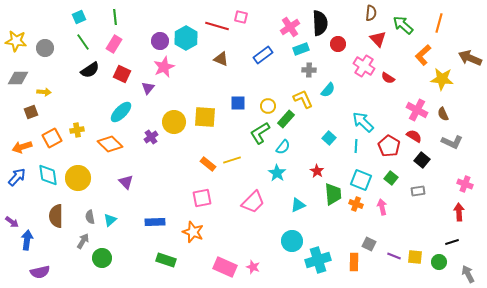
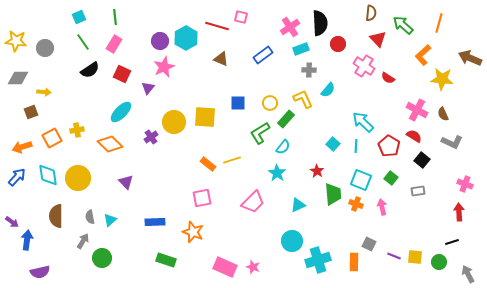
yellow circle at (268, 106): moved 2 px right, 3 px up
cyan square at (329, 138): moved 4 px right, 6 px down
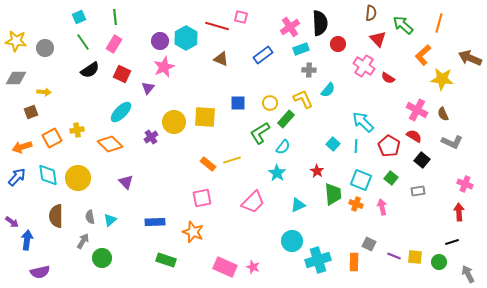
gray diamond at (18, 78): moved 2 px left
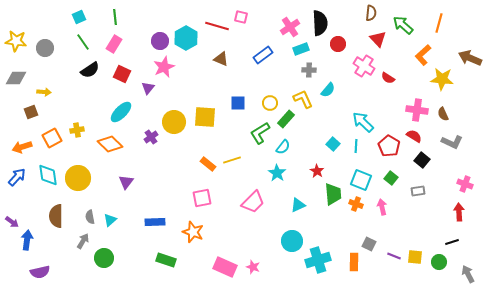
pink cross at (417, 110): rotated 20 degrees counterclockwise
purple triangle at (126, 182): rotated 21 degrees clockwise
green circle at (102, 258): moved 2 px right
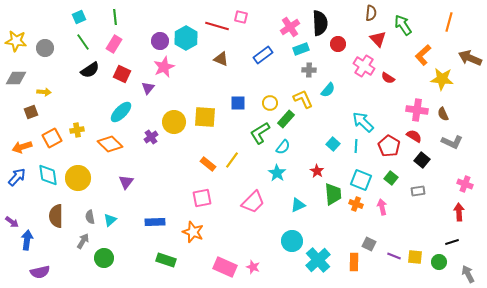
orange line at (439, 23): moved 10 px right, 1 px up
green arrow at (403, 25): rotated 15 degrees clockwise
yellow line at (232, 160): rotated 36 degrees counterclockwise
cyan cross at (318, 260): rotated 25 degrees counterclockwise
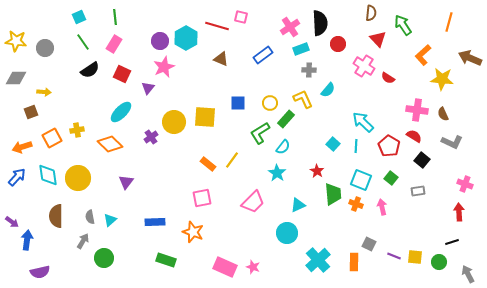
cyan circle at (292, 241): moved 5 px left, 8 px up
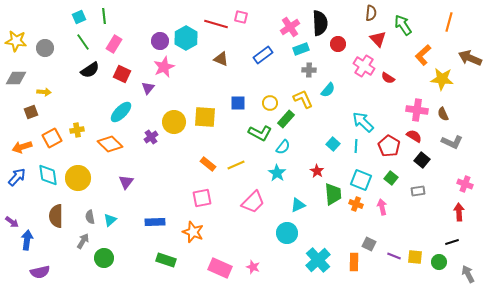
green line at (115, 17): moved 11 px left, 1 px up
red line at (217, 26): moved 1 px left, 2 px up
green L-shape at (260, 133): rotated 120 degrees counterclockwise
yellow line at (232, 160): moved 4 px right, 5 px down; rotated 30 degrees clockwise
pink rectangle at (225, 267): moved 5 px left, 1 px down
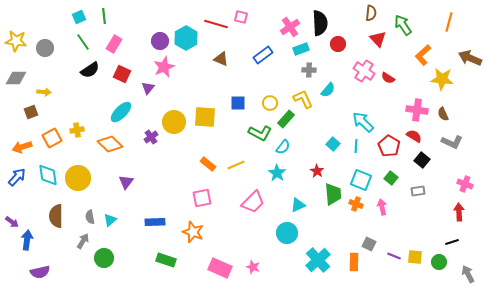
pink cross at (364, 66): moved 5 px down
